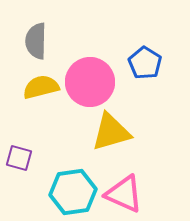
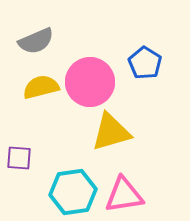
gray semicircle: rotated 114 degrees counterclockwise
purple square: rotated 12 degrees counterclockwise
pink triangle: moved 1 px down; rotated 33 degrees counterclockwise
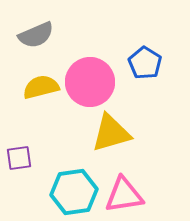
gray semicircle: moved 6 px up
yellow triangle: moved 1 px down
purple square: rotated 12 degrees counterclockwise
cyan hexagon: moved 1 px right
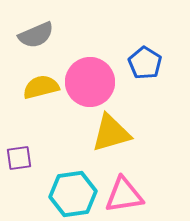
cyan hexagon: moved 1 px left, 2 px down
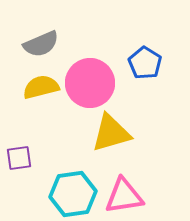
gray semicircle: moved 5 px right, 9 px down
pink circle: moved 1 px down
pink triangle: moved 1 px down
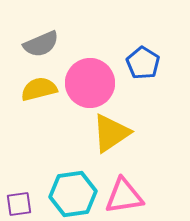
blue pentagon: moved 2 px left
yellow semicircle: moved 2 px left, 2 px down
yellow triangle: rotated 18 degrees counterclockwise
purple square: moved 46 px down
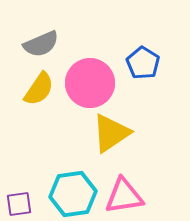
yellow semicircle: rotated 138 degrees clockwise
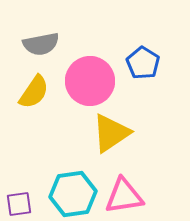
gray semicircle: rotated 12 degrees clockwise
pink circle: moved 2 px up
yellow semicircle: moved 5 px left, 3 px down
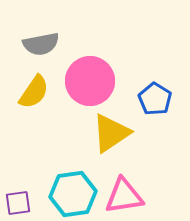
blue pentagon: moved 12 px right, 36 px down
purple square: moved 1 px left, 1 px up
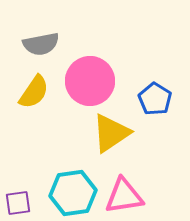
cyan hexagon: moved 1 px up
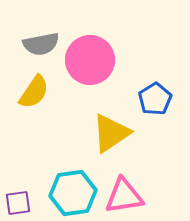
pink circle: moved 21 px up
blue pentagon: rotated 8 degrees clockwise
